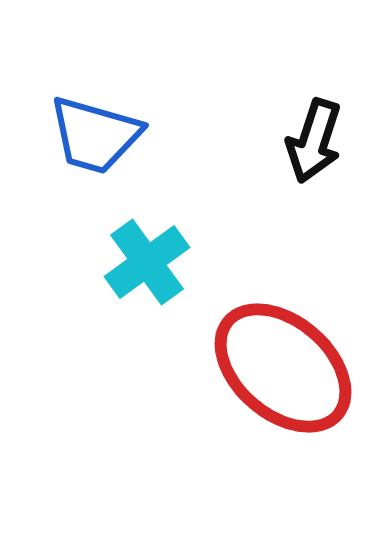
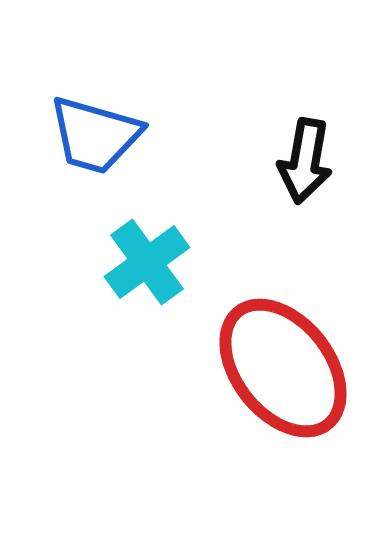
black arrow: moved 9 px left, 20 px down; rotated 8 degrees counterclockwise
red ellipse: rotated 11 degrees clockwise
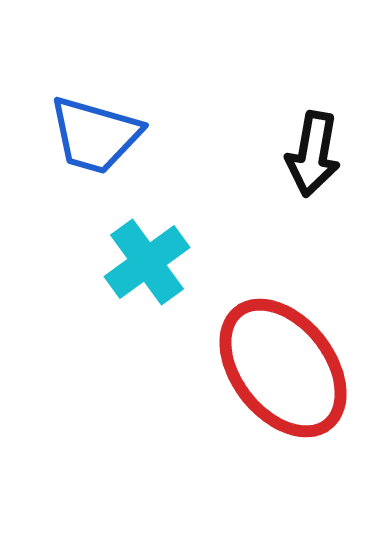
black arrow: moved 8 px right, 7 px up
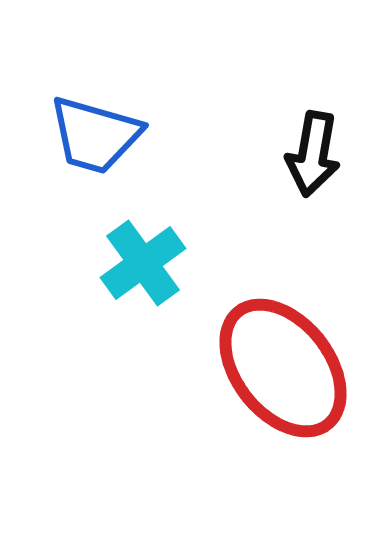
cyan cross: moved 4 px left, 1 px down
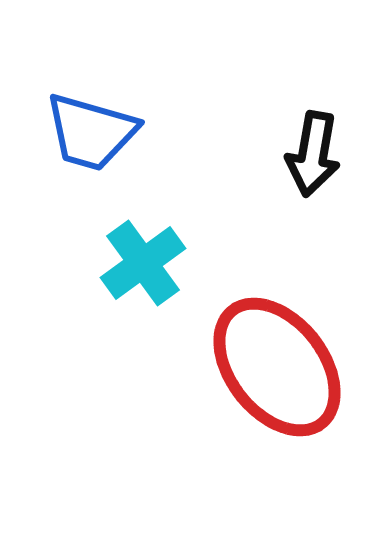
blue trapezoid: moved 4 px left, 3 px up
red ellipse: moved 6 px left, 1 px up
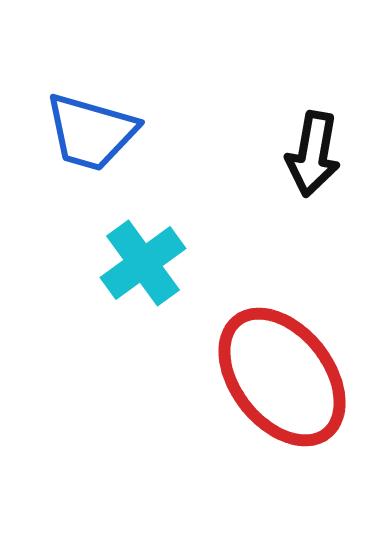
red ellipse: moved 5 px right, 10 px down
